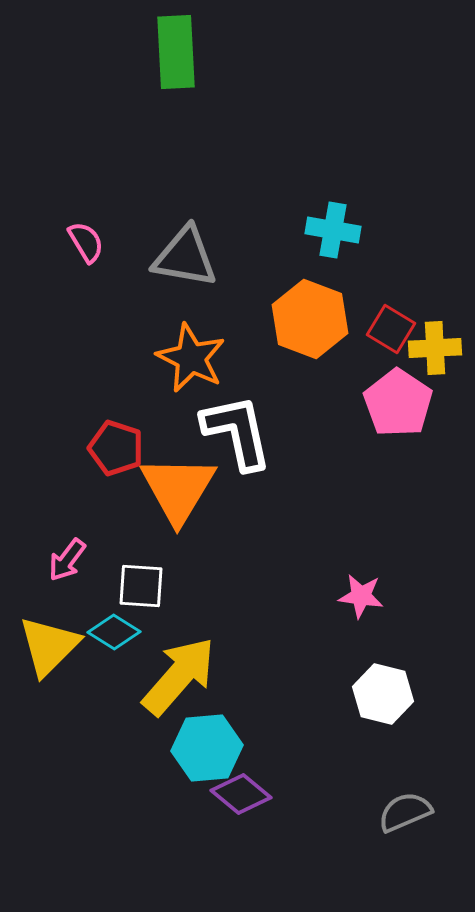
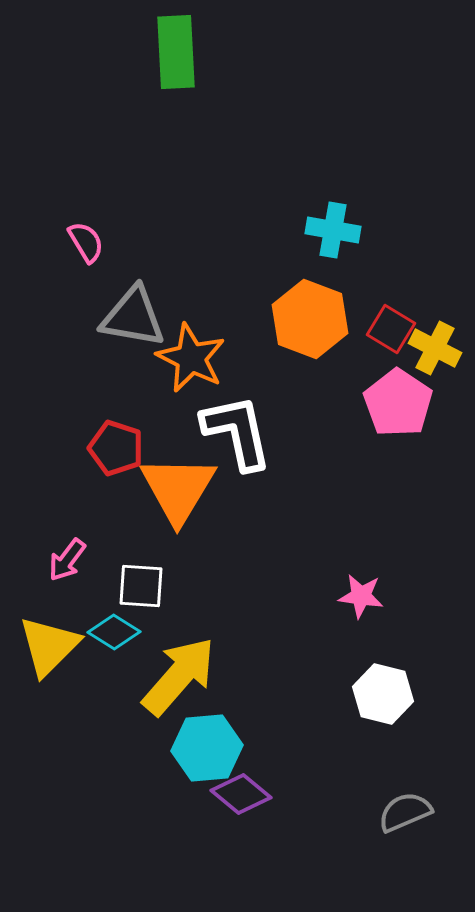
gray triangle: moved 52 px left, 60 px down
yellow cross: rotated 30 degrees clockwise
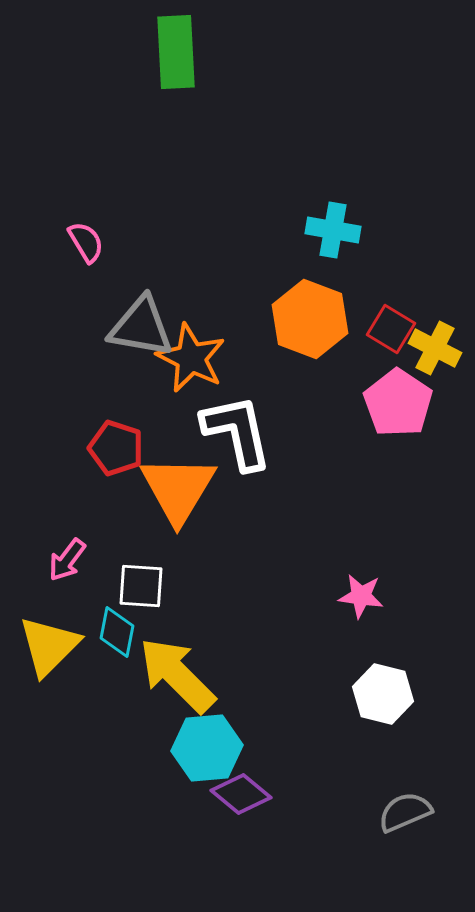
gray triangle: moved 8 px right, 10 px down
cyan diamond: moved 3 px right; rotated 69 degrees clockwise
yellow arrow: moved 2 px left, 1 px up; rotated 86 degrees counterclockwise
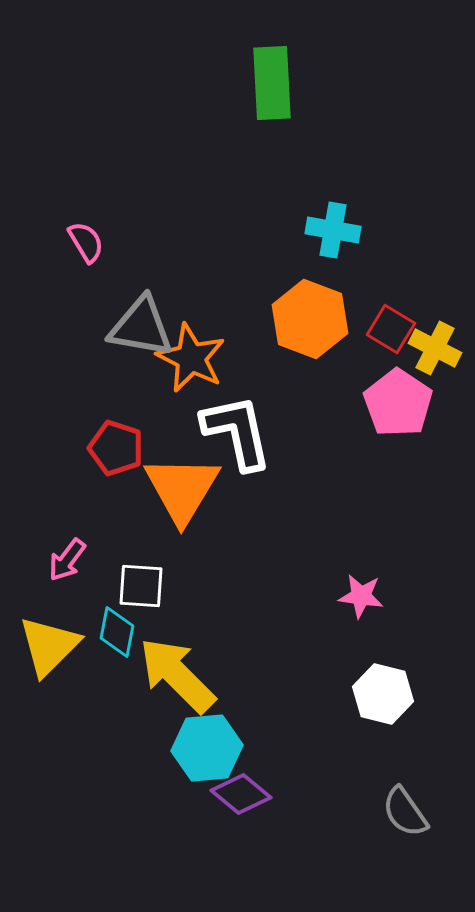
green rectangle: moved 96 px right, 31 px down
orange triangle: moved 4 px right
gray semicircle: rotated 102 degrees counterclockwise
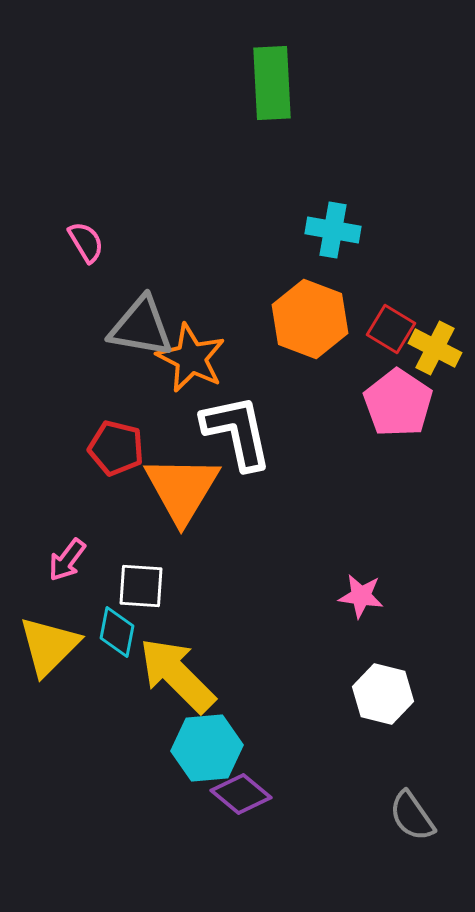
red pentagon: rotated 4 degrees counterclockwise
gray semicircle: moved 7 px right, 4 px down
